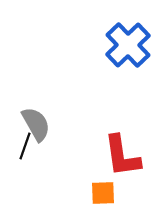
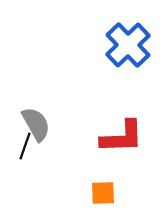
red L-shape: moved 19 px up; rotated 84 degrees counterclockwise
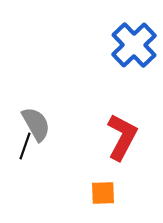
blue cross: moved 6 px right
red L-shape: rotated 60 degrees counterclockwise
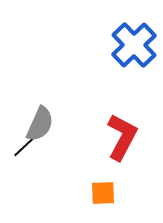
gray semicircle: moved 4 px right; rotated 54 degrees clockwise
black line: rotated 28 degrees clockwise
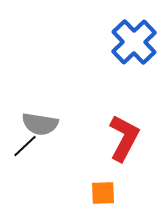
blue cross: moved 3 px up
gray semicircle: rotated 75 degrees clockwise
red L-shape: moved 2 px right, 1 px down
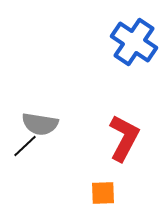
blue cross: rotated 12 degrees counterclockwise
